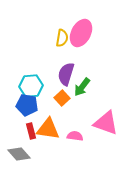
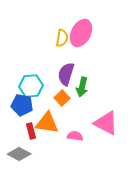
green arrow: rotated 24 degrees counterclockwise
blue pentagon: moved 5 px left
pink triangle: rotated 8 degrees clockwise
orange triangle: moved 1 px left, 6 px up
gray diamond: rotated 20 degrees counterclockwise
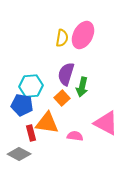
pink ellipse: moved 2 px right, 2 px down
red rectangle: moved 2 px down
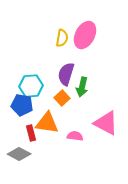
pink ellipse: moved 2 px right
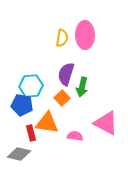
pink ellipse: rotated 28 degrees counterclockwise
gray diamond: rotated 15 degrees counterclockwise
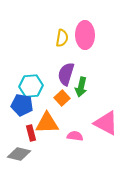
green arrow: moved 1 px left
orange triangle: rotated 10 degrees counterclockwise
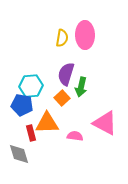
pink triangle: moved 1 px left
gray diamond: rotated 60 degrees clockwise
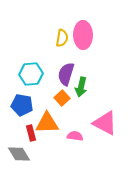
pink ellipse: moved 2 px left
cyan hexagon: moved 12 px up
gray diamond: rotated 15 degrees counterclockwise
